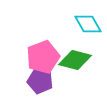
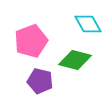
pink pentagon: moved 12 px left, 16 px up
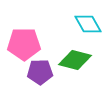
pink pentagon: moved 7 px left, 3 px down; rotated 20 degrees clockwise
purple pentagon: moved 9 px up; rotated 15 degrees counterclockwise
